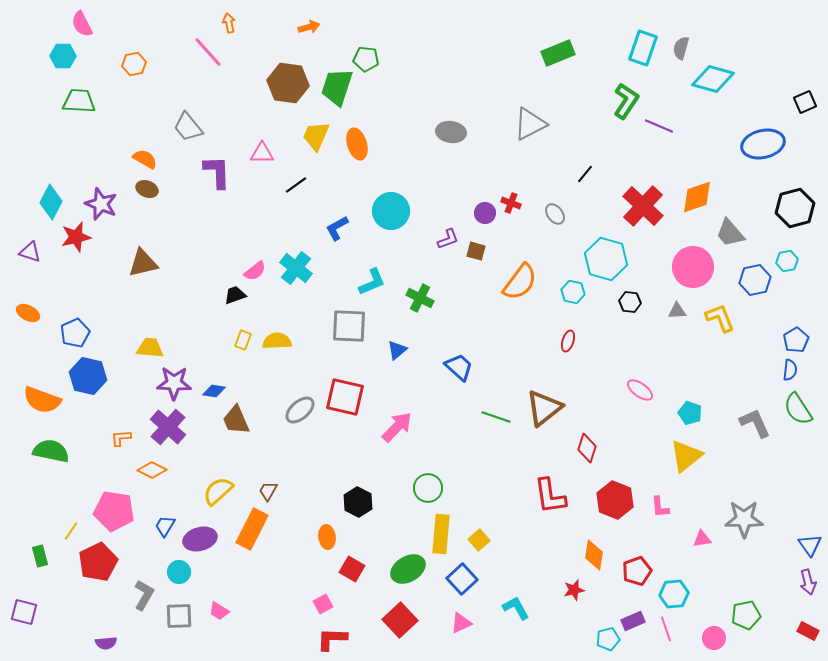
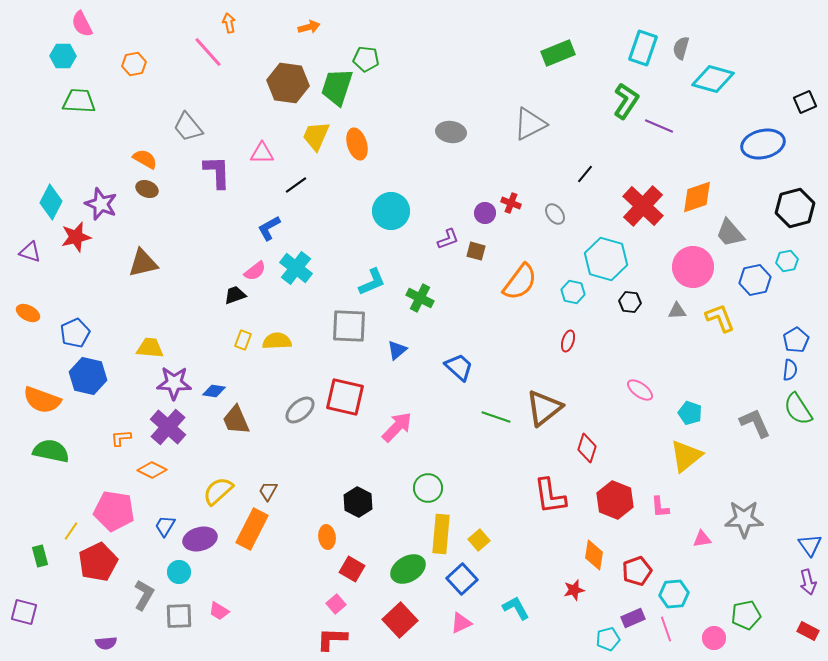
blue L-shape at (337, 228): moved 68 px left
pink square at (323, 604): moved 13 px right; rotated 12 degrees counterclockwise
purple rectangle at (633, 621): moved 3 px up
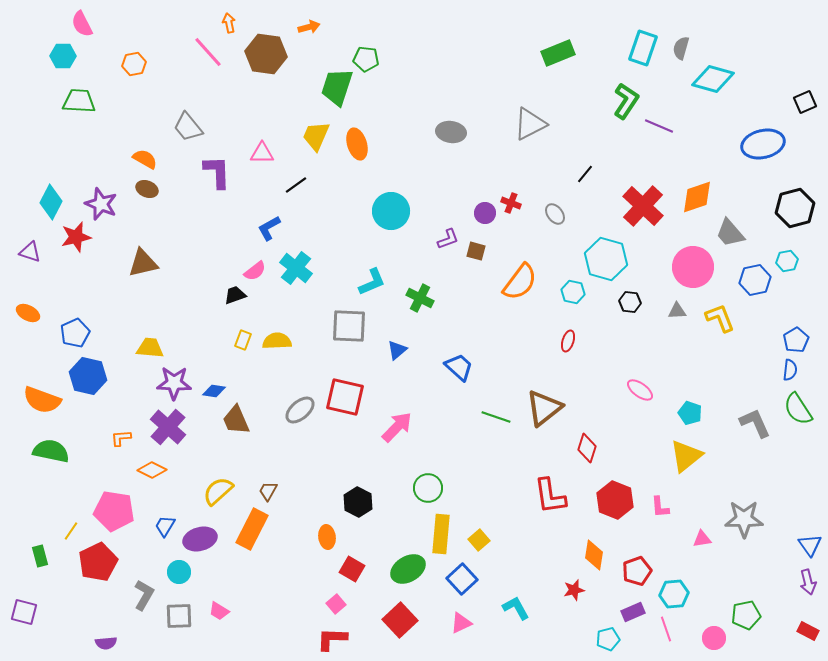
brown hexagon at (288, 83): moved 22 px left, 29 px up
purple rectangle at (633, 618): moved 6 px up
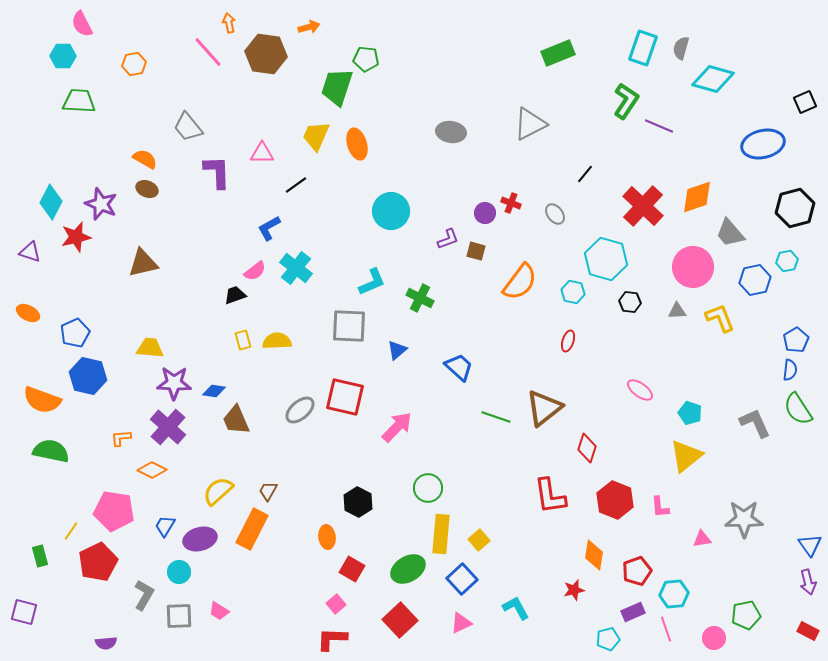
yellow rectangle at (243, 340): rotated 36 degrees counterclockwise
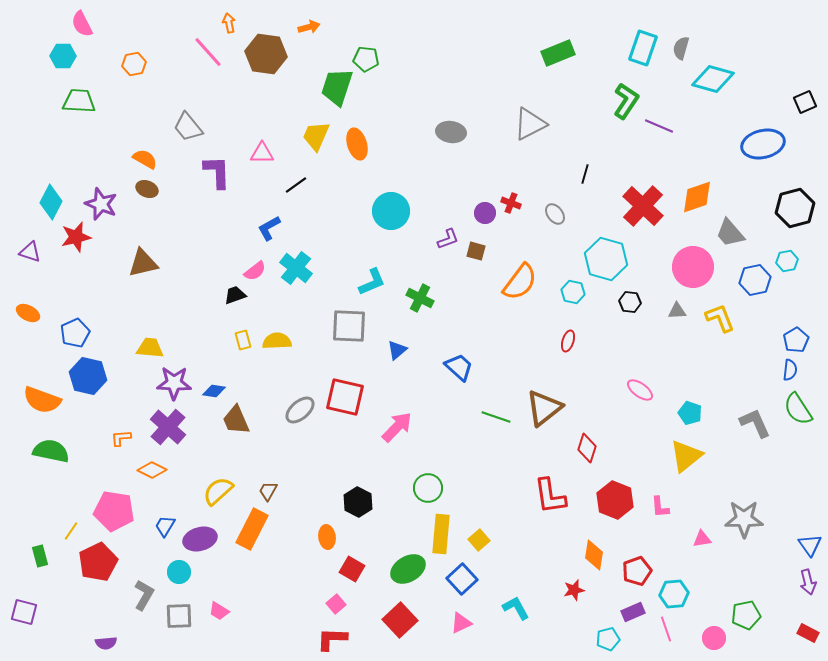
black line at (585, 174): rotated 24 degrees counterclockwise
red rectangle at (808, 631): moved 2 px down
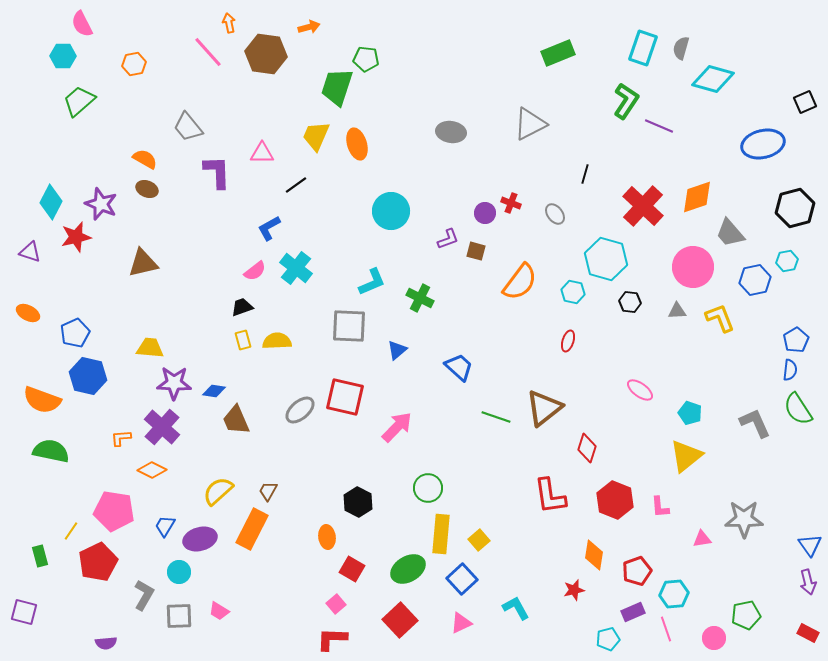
green trapezoid at (79, 101): rotated 44 degrees counterclockwise
black trapezoid at (235, 295): moved 7 px right, 12 px down
purple cross at (168, 427): moved 6 px left
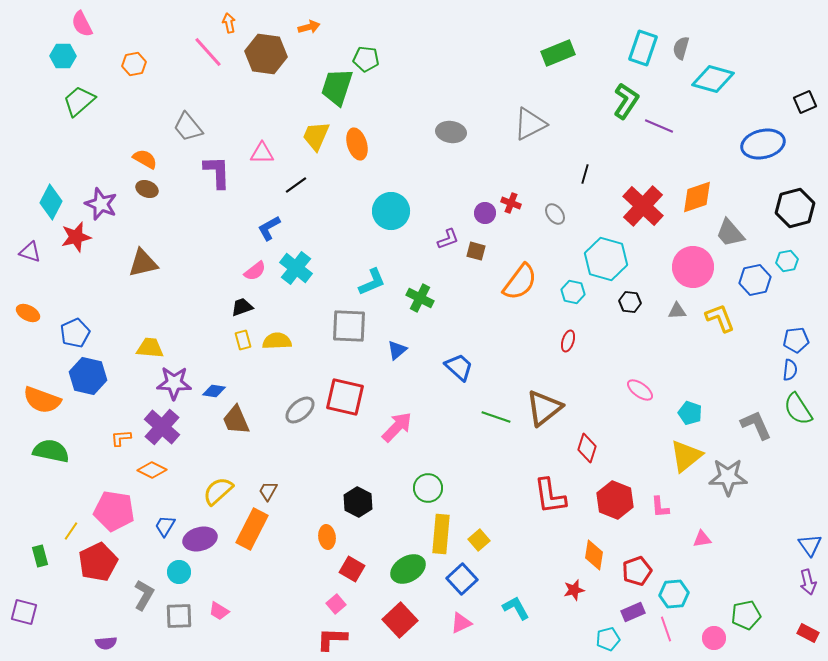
blue pentagon at (796, 340): rotated 25 degrees clockwise
gray L-shape at (755, 423): moved 1 px right, 2 px down
gray star at (744, 519): moved 16 px left, 42 px up
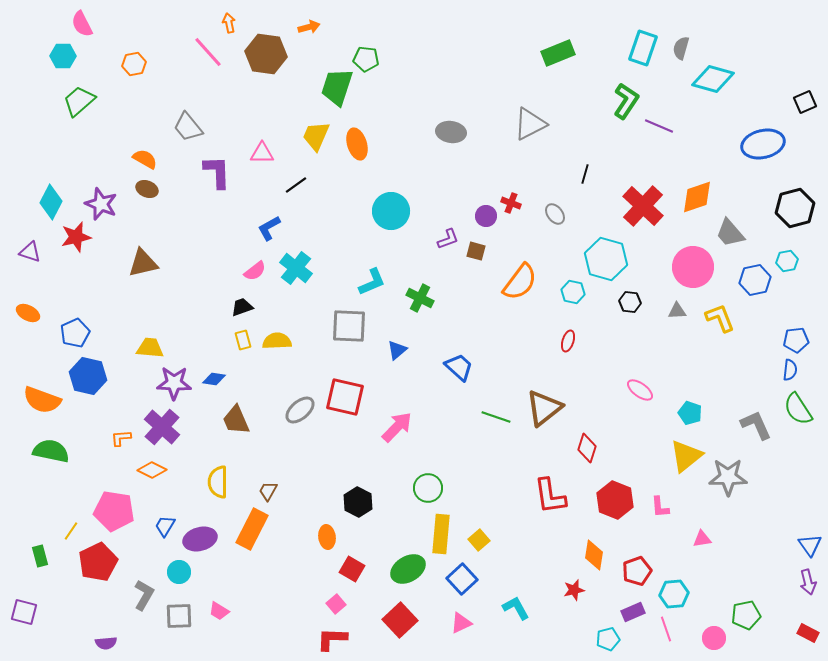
purple circle at (485, 213): moved 1 px right, 3 px down
blue diamond at (214, 391): moved 12 px up
yellow semicircle at (218, 491): moved 9 px up; rotated 48 degrees counterclockwise
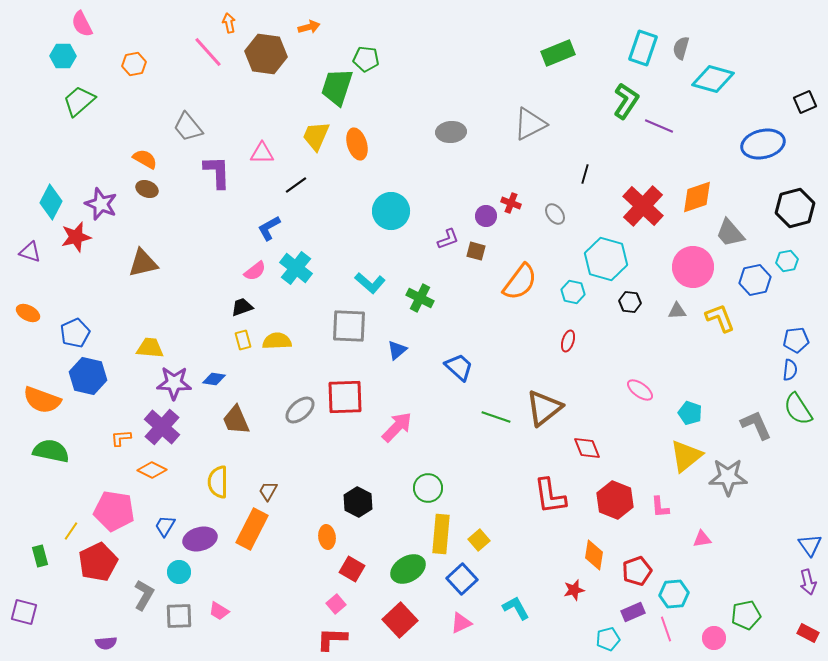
gray ellipse at (451, 132): rotated 12 degrees counterclockwise
cyan L-shape at (372, 282): moved 2 px left, 1 px down; rotated 64 degrees clockwise
red square at (345, 397): rotated 15 degrees counterclockwise
red diamond at (587, 448): rotated 40 degrees counterclockwise
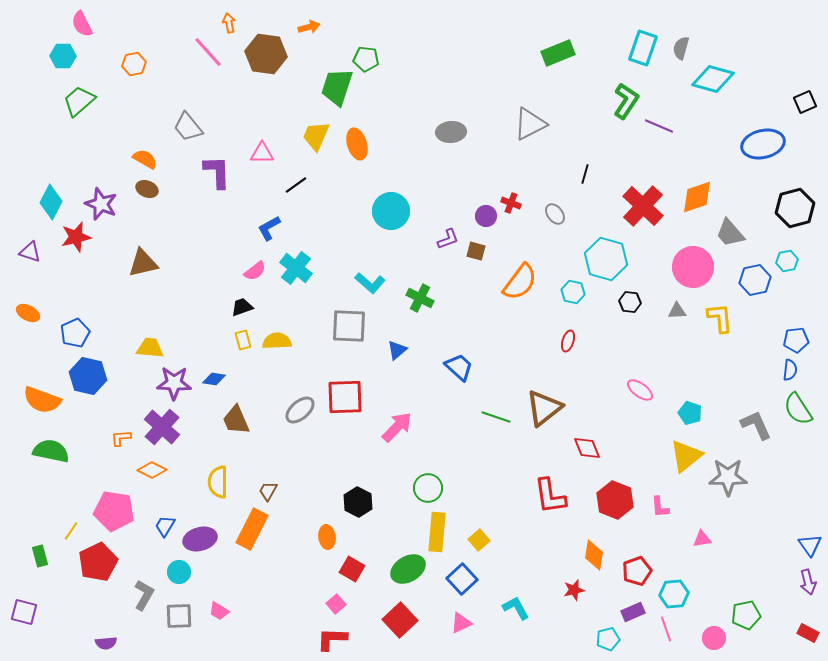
yellow L-shape at (720, 318): rotated 16 degrees clockwise
yellow rectangle at (441, 534): moved 4 px left, 2 px up
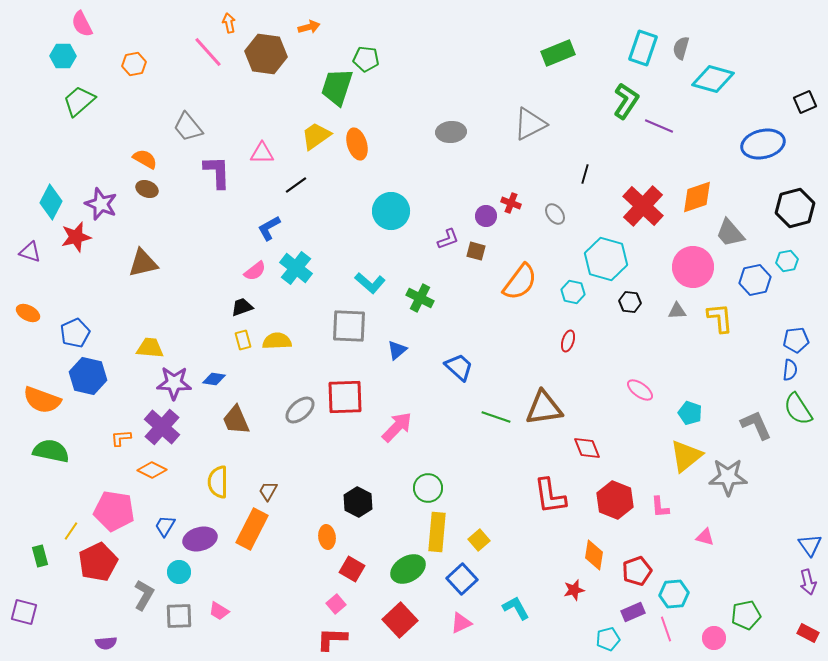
yellow trapezoid at (316, 136): rotated 32 degrees clockwise
brown triangle at (544, 408): rotated 30 degrees clockwise
pink triangle at (702, 539): moved 3 px right, 2 px up; rotated 24 degrees clockwise
